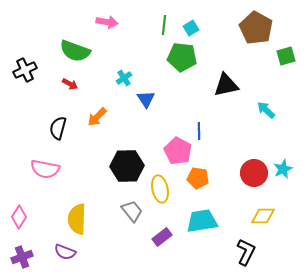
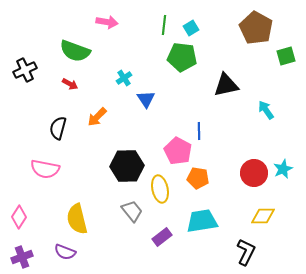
cyan arrow: rotated 12 degrees clockwise
yellow semicircle: rotated 16 degrees counterclockwise
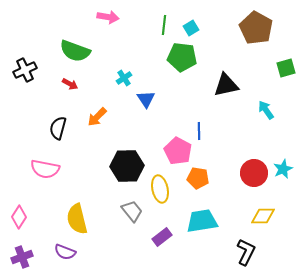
pink arrow: moved 1 px right, 5 px up
green square: moved 12 px down
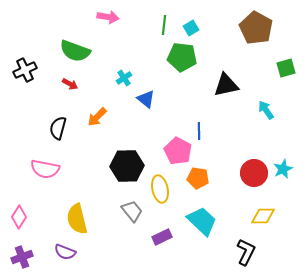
blue triangle: rotated 18 degrees counterclockwise
cyan trapezoid: rotated 52 degrees clockwise
purple rectangle: rotated 12 degrees clockwise
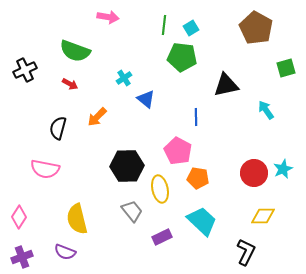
blue line: moved 3 px left, 14 px up
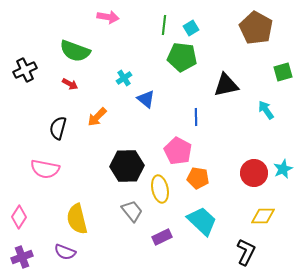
green square: moved 3 px left, 4 px down
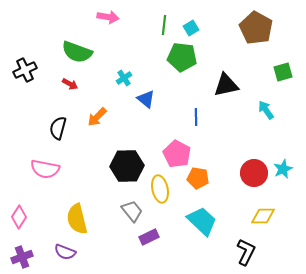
green semicircle: moved 2 px right, 1 px down
pink pentagon: moved 1 px left, 3 px down
purple rectangle: moved 13 px left
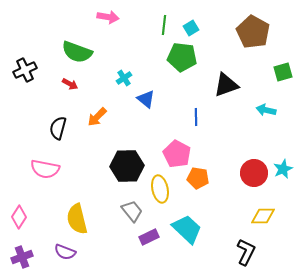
brown pentagon: moved 3 px left, 4 px down
black triangle: rotated 8 degrees counterclockwise
cyan arrow: rotated 42 degrees counterclockwise
cyan trapezoid: moved 15 px left, 8 px down
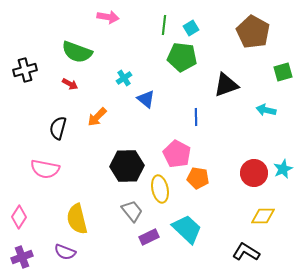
black cross: rotated 10 degrees clockwise
black L-shape: rotated 84 degrees counterclockwise
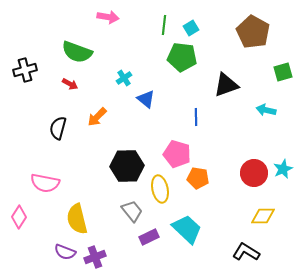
pink pentagon: rotated 12 degrees counterclockwise
pink semicircle: moved 14 px down
purple cross: moved 73 px right
